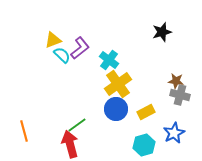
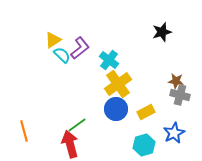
yellow triangle: rotated 12 degrees counterclockwise
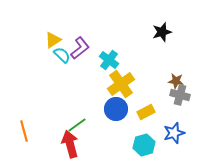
yellow cross: moved 3 px right
blue star: rotated 10 degrees clockwise
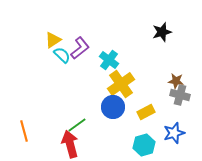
blue circle: moved 3 px left, 2 px up
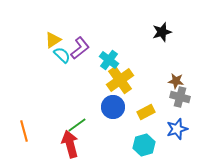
yellow cross: moved 1 px left, 4 px up
gray cross: moved 2 px down
blue star: moved 3 px right, 4 px up
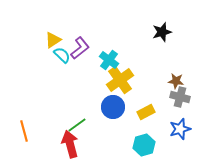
blue star: moved 3 px right
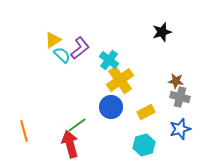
blue circle: moved 2 px left
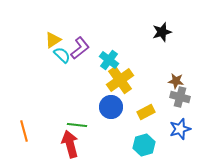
green line: rotated 42 degrees clockwise
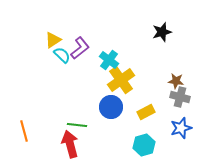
yellow cross: moved 1 px right
blue star: moved 1 px right, 1 px up
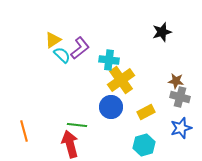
cyan cross: rotated 30 degrees counterclockwise
